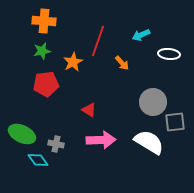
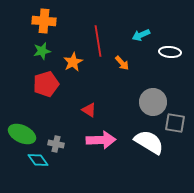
red line: rotated 28 degrees counterclockwise
white ellipse: moved 1 px right, 2 px up
red pentagon: rotated 10 degrees counterclockwise
gray square: moved 1 px down; rotated 15 degrees clockwise
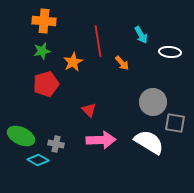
cyan arrow: rotated 96 degrees counterclockwise
red triangle: rotated 14 degrees clockwise
green ellipse: moved 1 px left, 2 px down
cyan diamond: rotated 25 degrees counterclockwise
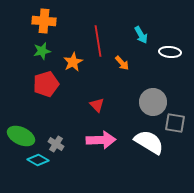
red triangle: moved 8 px right, 5 px up
gray cross: rotated 21 degrees clockwise
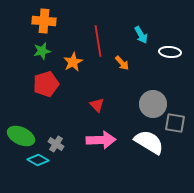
gray circle: moved 2 px down
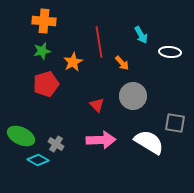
red line: moved 1 px right, 1 px down
gray circle: moved 20 px left, 8 px up
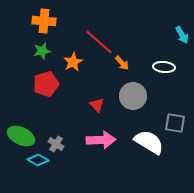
cyan arrow: moved 41 px right
red line: rotated 40 degrees counterclockwise
white ellipse: moved 6 px left, 15 px down
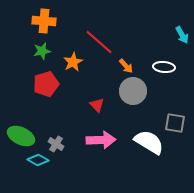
orange arrow: moved 4 px right, 3 px down
gray circle: moved 5 px up
